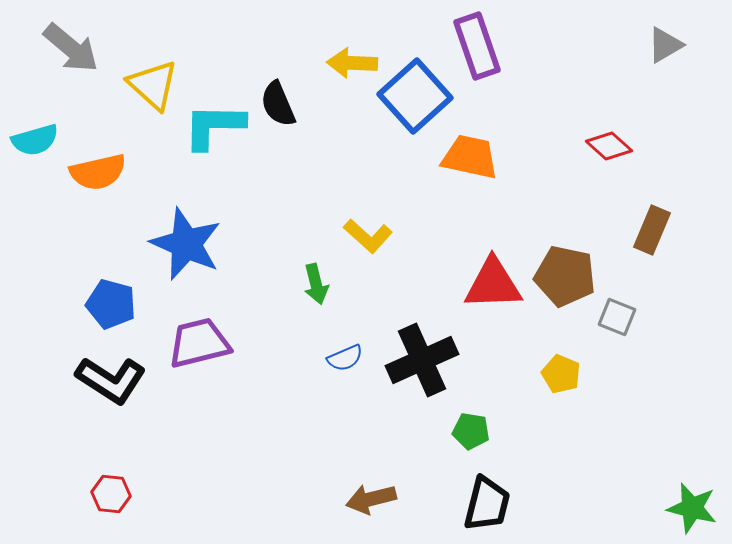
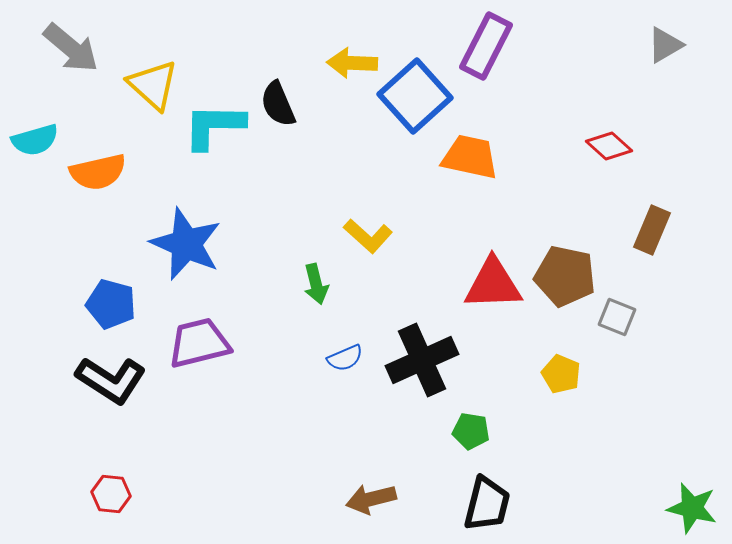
purple rectangle: moved 9 px right; rotated 46 degrees clockwise
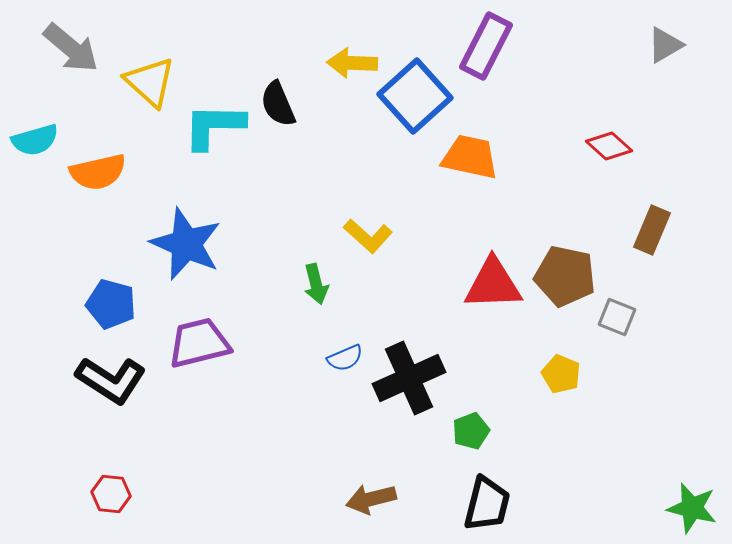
yellow triangle: moved 3 px left, 3 px up
black cross: moved 13 px left, 18 px down
green pentagon: rotated 30 degrees counterclockwise
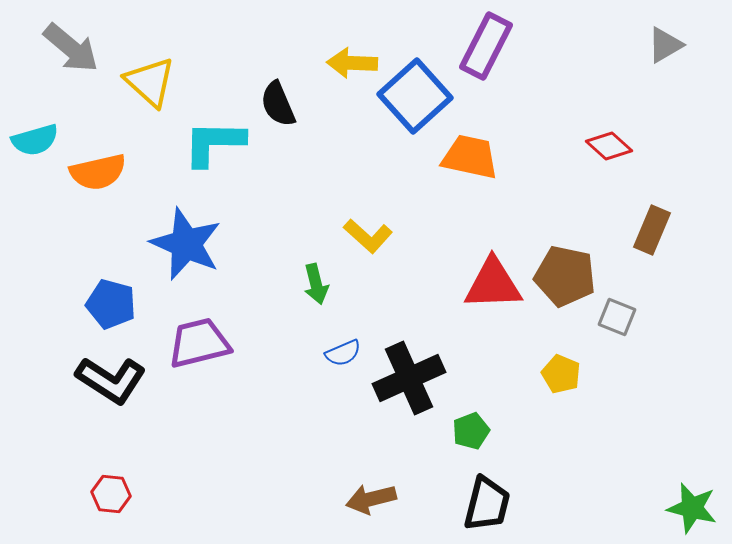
cyan L-shape: moved 17 px down
blue semicircle: moved 2 px left, 5 px up
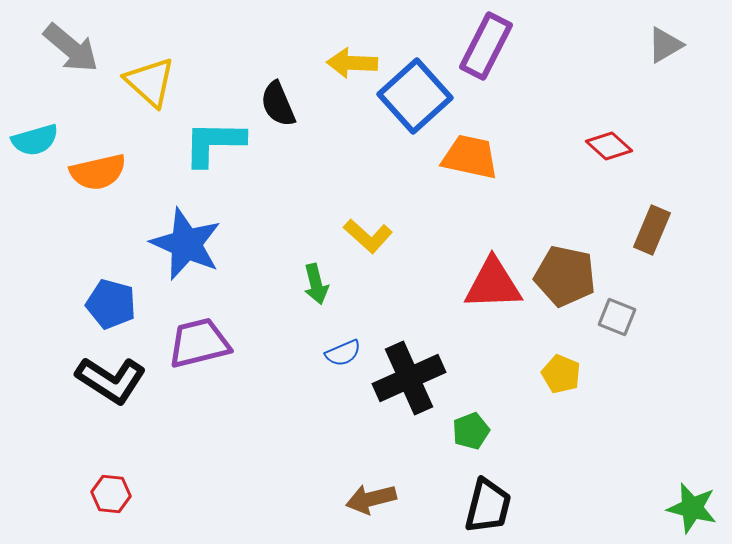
black trapezoid: moved 1 px right, 2 px down
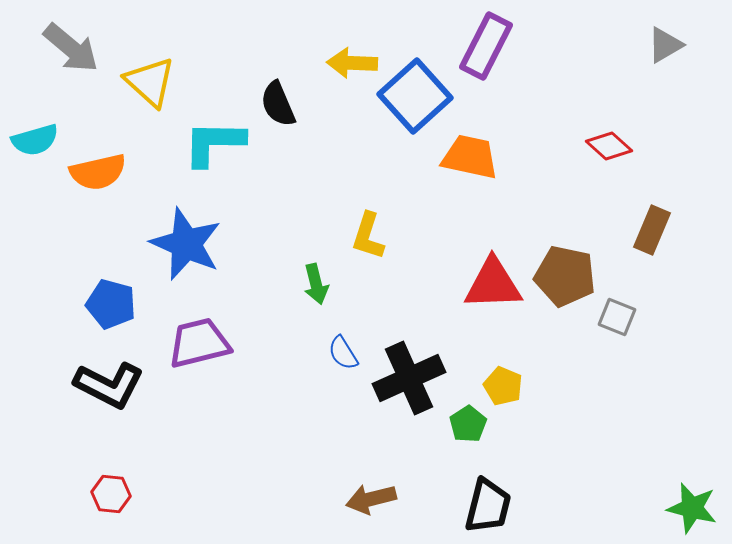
yellow L-shape: rotated 66 degrees clockwise
blue semicircle: rotated 81 degrees clockwise
yellow pentagon: moved 58 px left, 12 px down
black L-shape: moved 2 px left, 5 px down; rotated 6 degrees counterclockwise
green pentagon: moved 3 px left, 7 px up; rotated 12 degrees counterclockwise
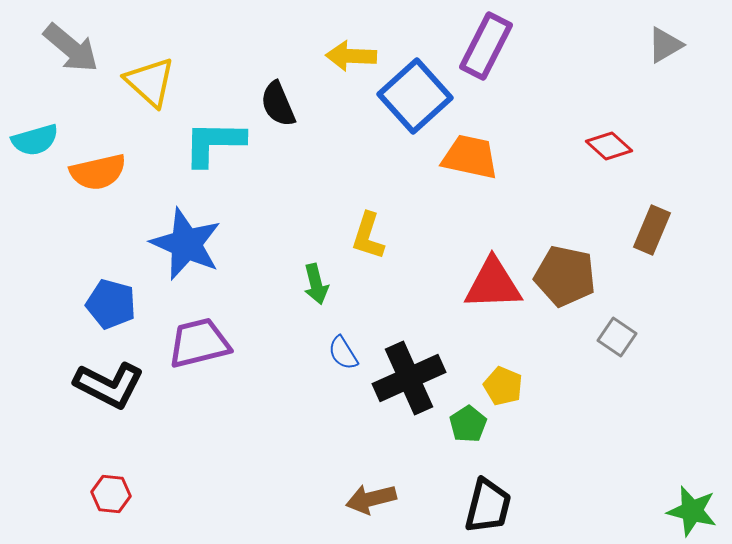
yellow arrow: moved 1 px left, 7 px up
gray square: moved 20 px down; rotated 12 degrees clockwise
green star: moved 3 px down
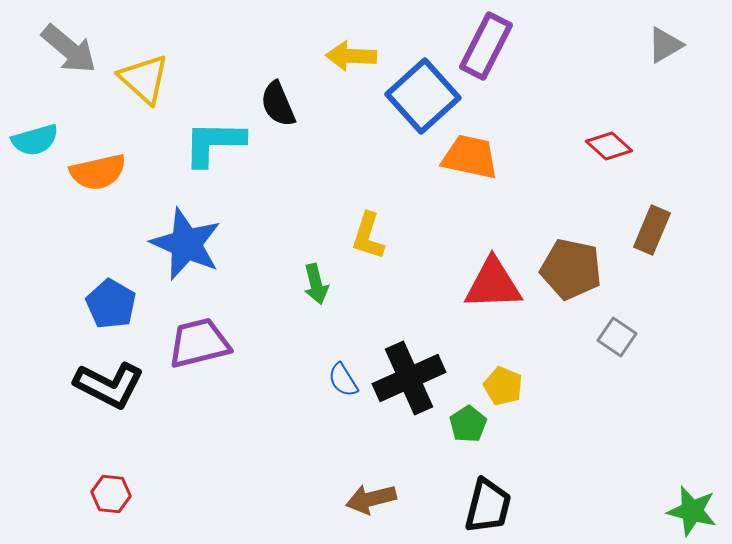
gray arrow: moved 2 px left, 1 px down
yellow triangle: moved 6 px left, 3 px up
blue square: moved 8 px right
brown pentagon: moved 6 px right, 7 px up
blue pentagon: rotated 15 degrees clockwise
blue semicircle: moved 27 px down
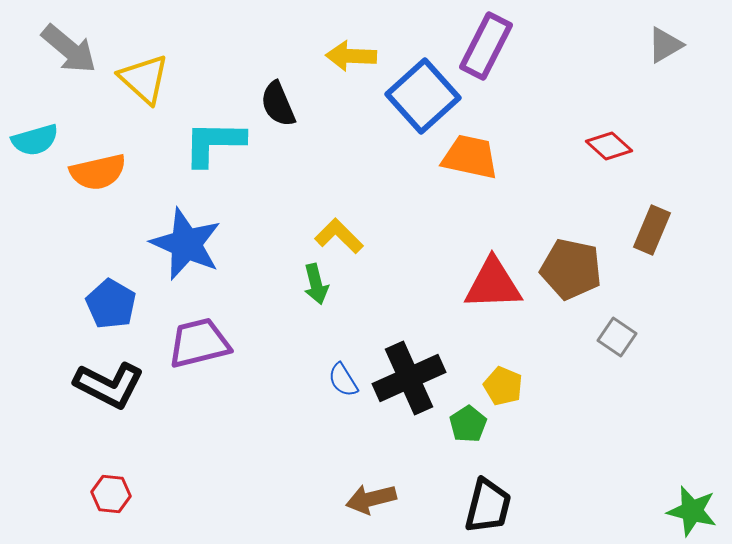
yellow L-shape: moved 29 px left; rotated 117 degrees clockwise
